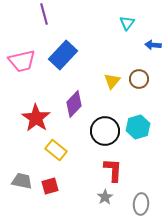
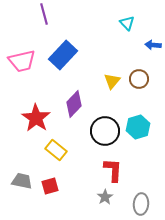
cyan triangle: rotated 21 degrees counterclockwise
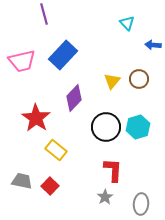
purple diamond: moved 6 px up
black circle: moved 1 px right, 4 px up
red square: rotated 30 degrees counterclockwise
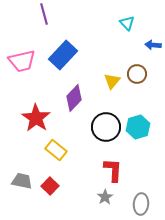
brown circle: moved 2 px left, 5 px up
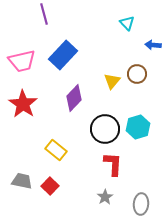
red star: moved 13 px left, 14 px up
black circle: moved 1 px left, 2 px down
red L-shape: moved 6 px up
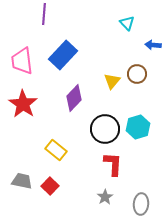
purple line: rotated 20 degrees clockwise
pink trapezoid: rotated 96 degrees clockwise
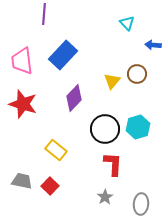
red star: rotated 16 degrees counterclockwise
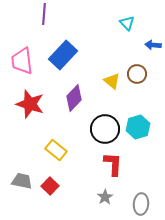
yellow triangle: rotated 30 degrees counterclockwise
red star: moved 7 px right
